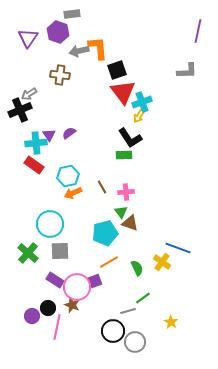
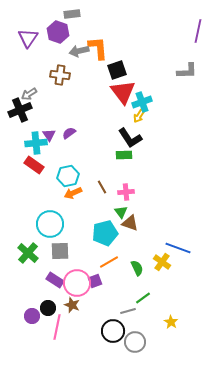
pink circle at (77, 287): moved 4 px up
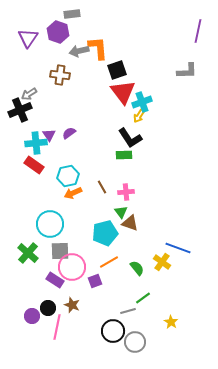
green semicircle at (137, 268): rotated 14 degrees counterclockwise
pink circle at (77, 283): moved 5 px left, 16 px up
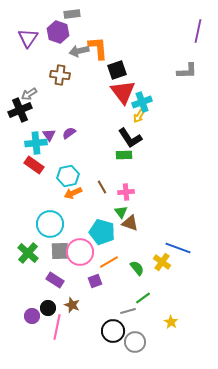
cyan pentagon at (105, 233): moved 3 px left, 1 px up; rotated 30 degrees clockwise
pink circle at (72, 267): moved 8 px right, 15 px up
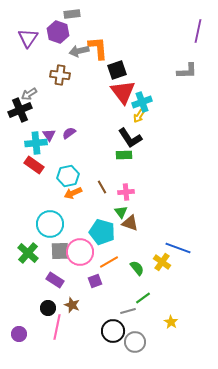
purple circle at (32, 316): moved 13 px left, 18 px down
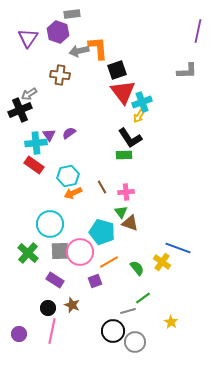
pink line at (57, 327): moved 5 px left, 4 px down
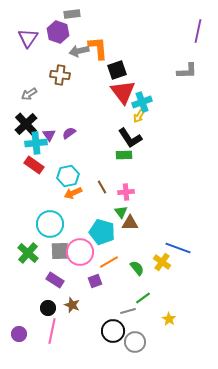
black cross at (20, 110): moved 6 px right, 14 px down; rotated 20 degrees counterclockwise
brown triangle at (130, 223): rotated 18 degrees counterclockwise
yellow star at (171, 322): moved 2 px left, 3 px up
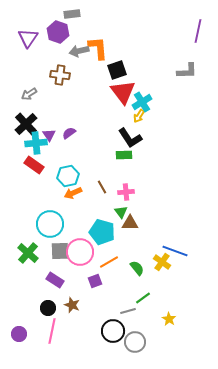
cyan cross at (142, 102): rotated 12 degrees counterclockwise
blue line at (178, 248): moved 3 px left, 3 px down
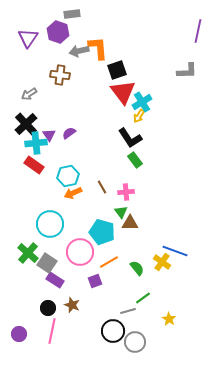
green rectangle at (124, 155): moved 11 px right, 5 px down; rotated 56 degrees clockwise
gray square at (60, 251): moved 13 px left, 12 px down; rotated 36 degrees clockwise
